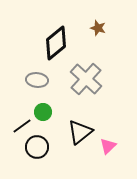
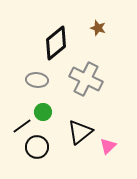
gray cross: rotated 16 degrees counterclockwise
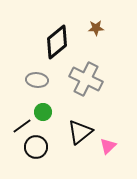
brown star: moved 2 px left; rotated 21 degrees counterclockwise
black diamond: moved 1 px right, 1 px up
black circle: moved 1 px left
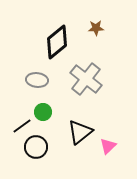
gray cross: rotated 12 degrees clockwise
